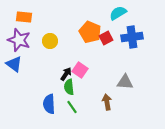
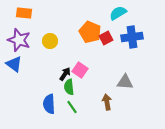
orange rectangle: moved 4 px up
black arrow: moved 1 px left
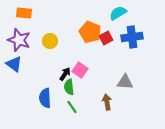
blue semicircle: moved 4 px left, 6 px up
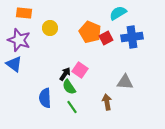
yellow circle: moved 13 px up
green semicircle: rotated 28 degrees counterclockwise
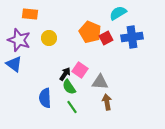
orange rectangle: moved 6 px right, 1 px down
yellow circle: moved 1 px left, 10 px down
gray triangle: moved 25 px left
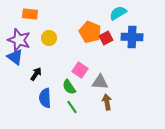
blue cross: rotated 10 degrees clockwise
blue triangle: moved 1 px right, 7 px up
black arrow: moved 29 px left
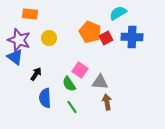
green semicircle: moved 3 px up
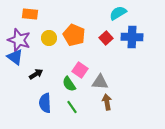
orange pentagon: moved 16 px left, 3 px down
red square: rotated 16 degrees counterclockwise
black arrow: rotated 24 degrees clockwise
blue semicircle: moved 5 px down
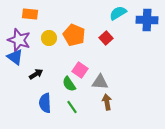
blue cross: moved 15 px right, 17 px up
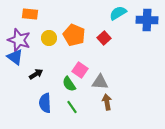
red square: moved 2 px left
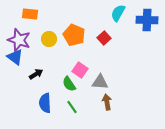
cyan semicircle: rotated 30 degrees counterclockwise
yellow circle: moved 1 px down
